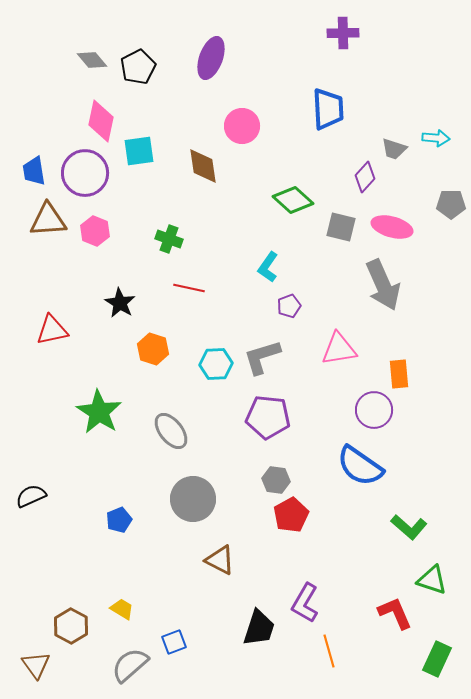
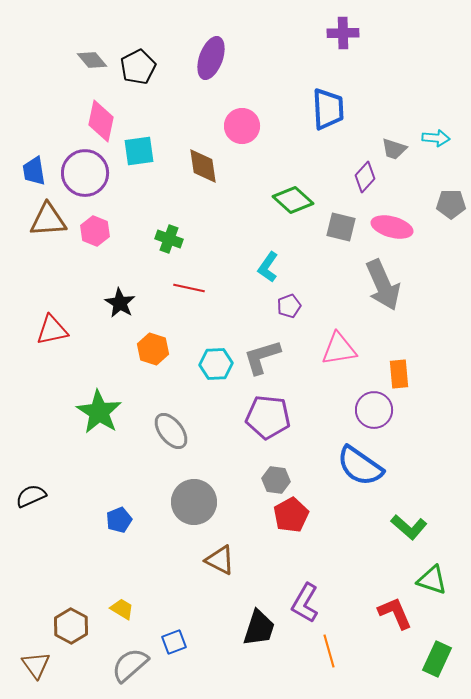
gray circle at (193, 499): moved 1 px right, 3 px down
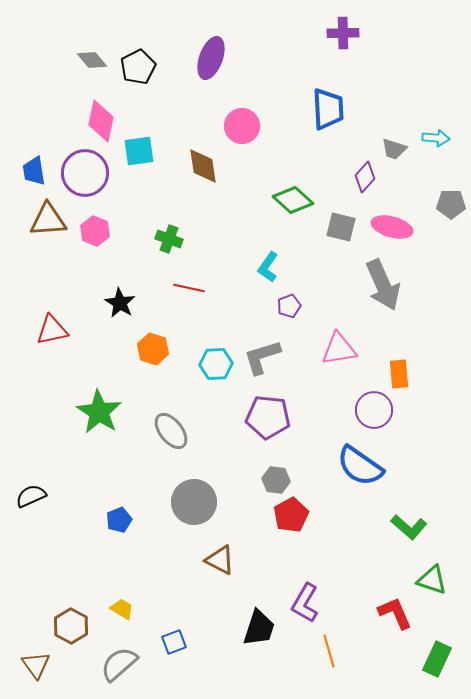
gray semicircle at (130, 665): moved 11 px left, 1 px up
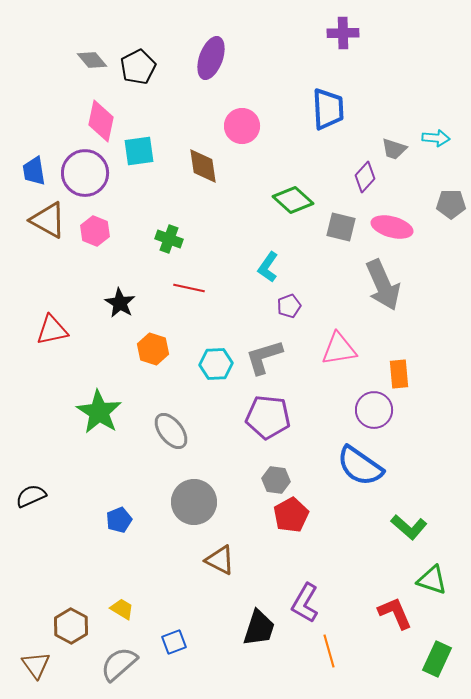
brown triangle at (48, 220): rotated 33 degrees clockwise
gray L-shape at (262, 357): moved 2 px right
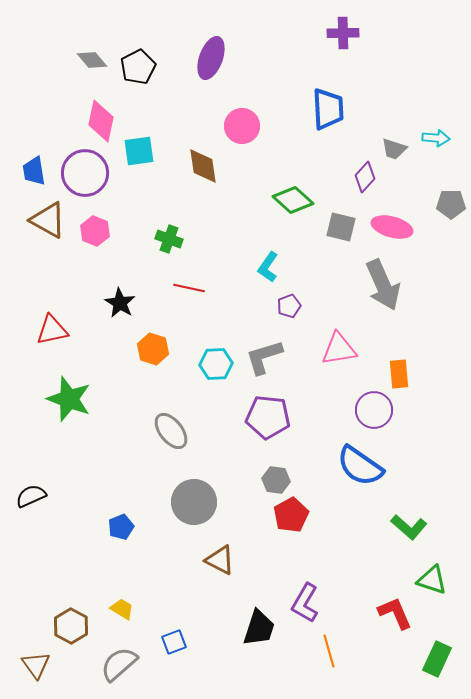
green star at (99, 412): moved 30 px left, 13 px up; rotated 12 degrees counterclockwise
blue pentagon at (119, 520): moved 2 px right, 7 px down
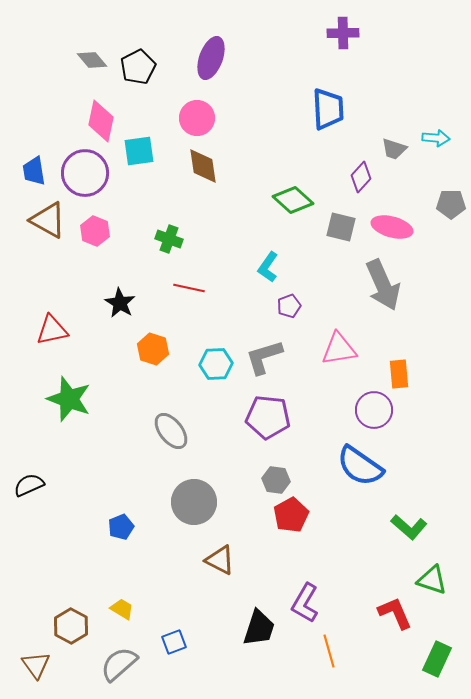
pink circle at (242, 126): moved 45 px left, 8 px up
purple diamond at (365, 177): moved 4 px left
black semicircle at (31, 496): moved 2 px left, 11 px up
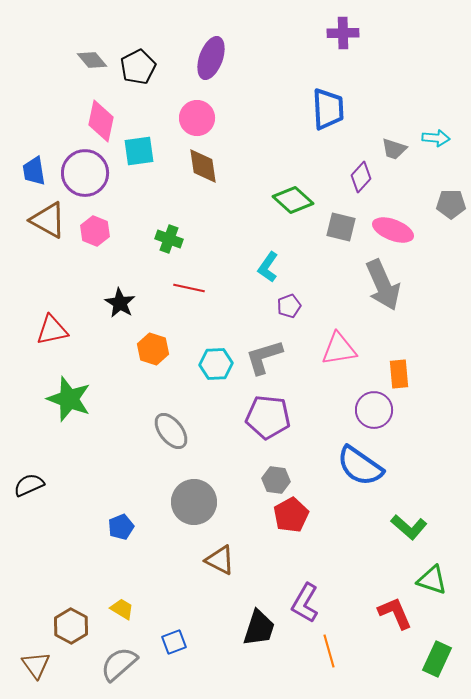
pink ellipse at (392, 227): moved 1 px right, 3 px down; rotated 6 degrees clockwise
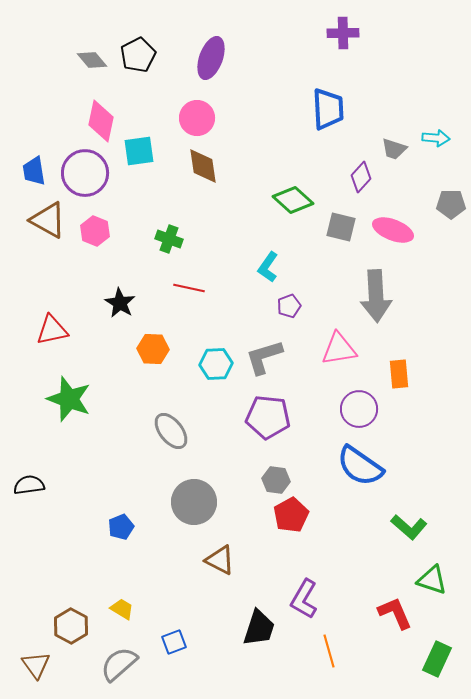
black pentagon at (138, 67): moved 12 px up
gray arrow at (383, 285): moved 7 px left, 11 px down; rotated 21 degrees clockwise
orange hexagon at (153, 349): rotated 16 degrees counterclockwise
purple circle at (374, 410): moved 15 px left, 1 px up
black semicircle at (29, 485): rotated 16 degrees clockwise
purple L-shape at (305, 603): moved 1 px left, 4 px up
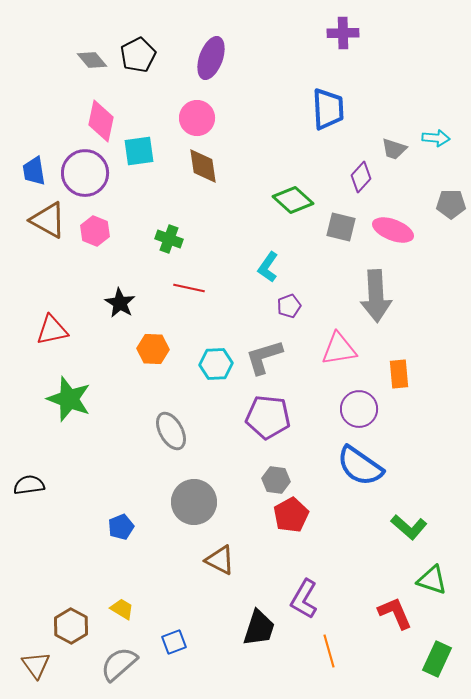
gray ellipse at (171, 431): rotated 9 degrees clockwise
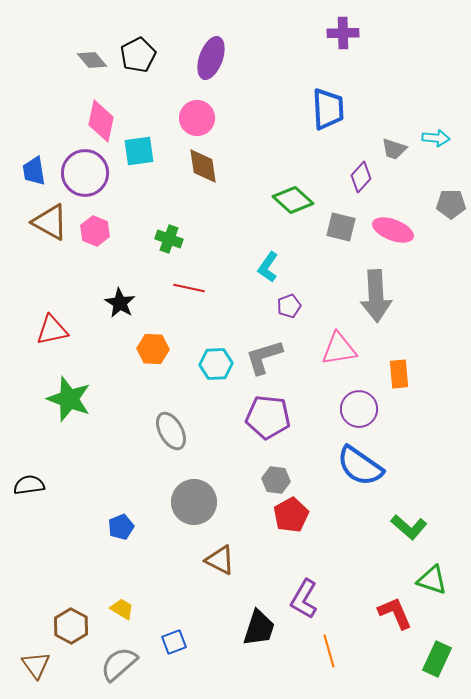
brown triangle at (48, 220): moved 2 px right, 2 px down
